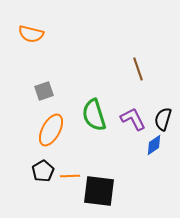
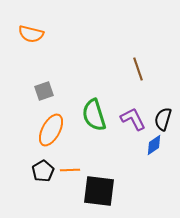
orange line: moved 6 px up
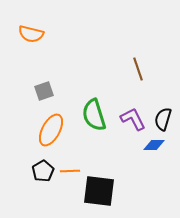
blue diamond: rotated 35 degrees clockwise
orange line: moved 1 px down
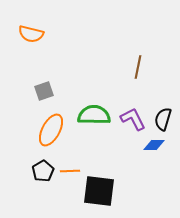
brown line: moved 2 px up; rotated 30 degrees clockwise
green semicircle: rotated 108 degrees clockwise
